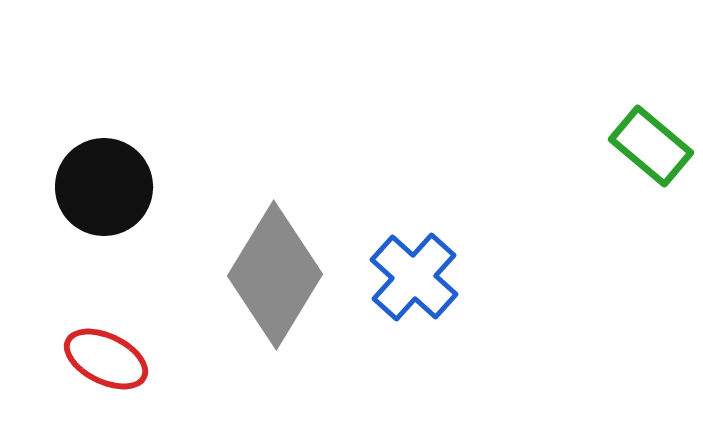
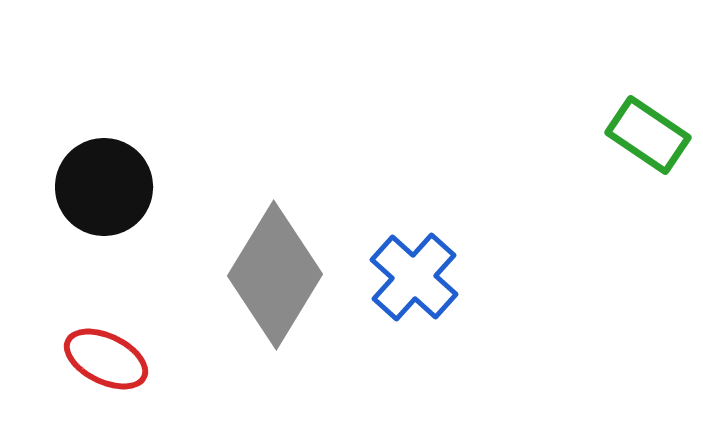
green rectangle: moved 3 px left, 11 px up; rotated 6 degrees counterclockwise
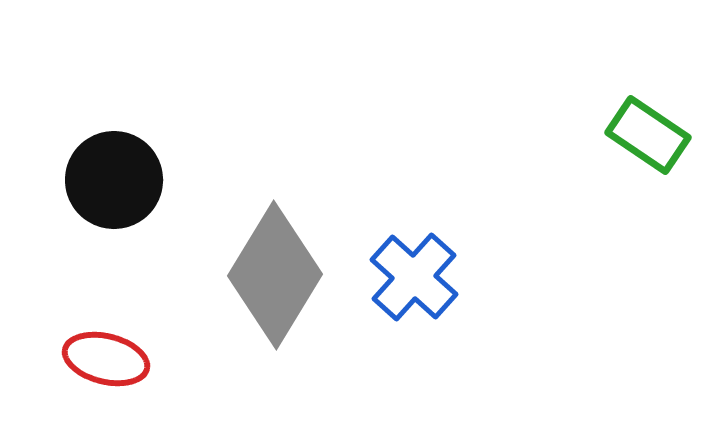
black circle: moved 10 px right, 7 px up
red ellipse: rotated 12 degrees counterclockwise
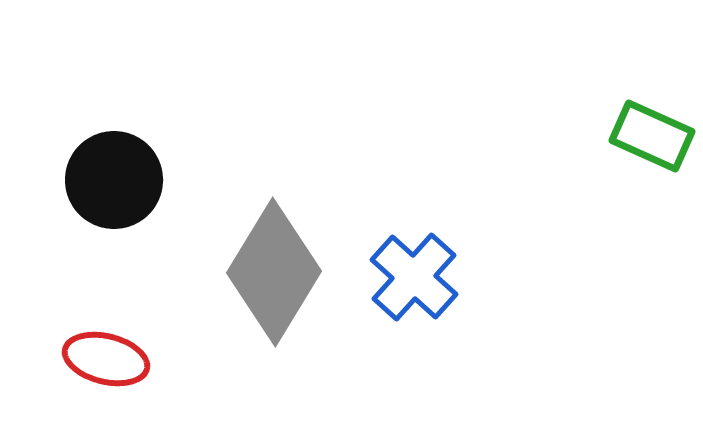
green rectangle: moved 4 px right, 1 px down; rotated 10 degrees counterclockwise
gray diamond: moved 1 px left, 3 px up
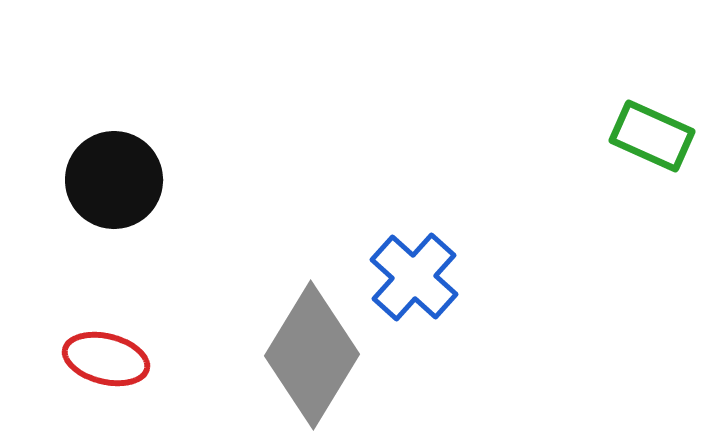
gray diamond: moved 38 px right, 83 px down
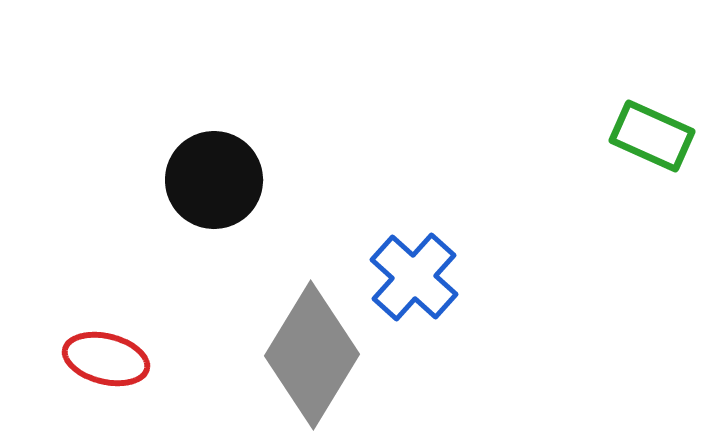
black circle: moved 100 px right
